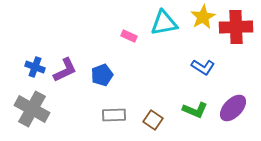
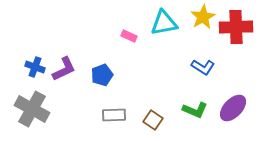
purple L-shape: moved 1 px left, 1 px up
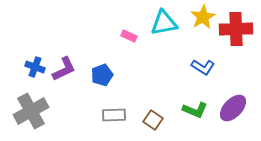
red cross: moved 2 px down
gray cross: moved 1 px left, 2 px down; rotated 32 degrees clockwise
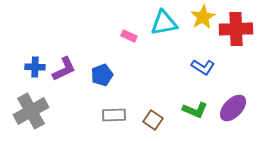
blue cross: rotated 18 degrees counterclockwise
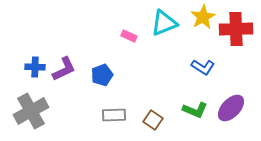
cyan triangle: rotated 12 degrees counterclockwise
purple ellipse: moved 2 px left
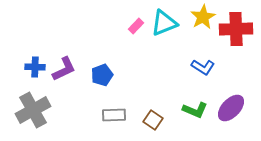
pink rectangle: moved 7 px right, 10 px up; rotated 70 degrees counterclockwise
gray cross: moved 2 px right, 1 px up
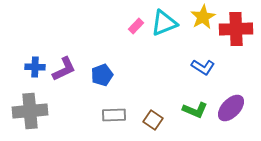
gray cross: moved 3 px left, 1 px down; rotated 24 degrees clockwise
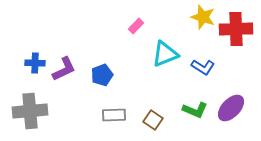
yellow star: rotated 25 degrees counterclockwise
cyan triangle: moved 1 px right, 31 px down
blue cross: moved 4 px up
